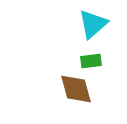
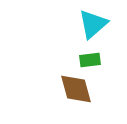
green rectangle: moved 1 px left, 1 px up
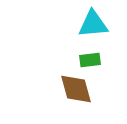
cyan triangle: rotated 36 degrees clockwise
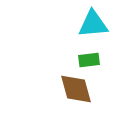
green rectangle: moved 1 px left
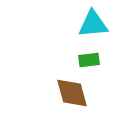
brown diamond: moved 4 px left, 4 px down
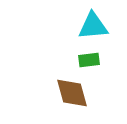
cyan triangle: moved 2 px down
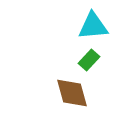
green rectangle: rotated 40 degrees counterclockwise
